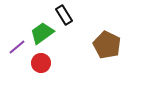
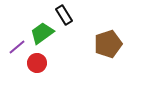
brown pentagon: moved 1 px right, 1 px up; rotated 28 degrees clockwise
red circle: moved 4 px left
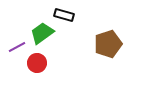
black rectangle: rotated 42 degrees counterclockwise
purple line: rotated 12 degrees clockwise
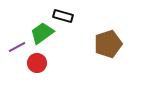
black rectangle: moved 1 px left, 1 px down
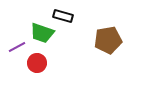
green trapezoid: rotated 125 degrees counterclockwise
brown pentagon: moved 4 px up; rotated 8 degrees clockwise
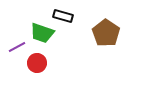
brown pentagon: moved 2 px left, 7 px up; rotated 28 degrees counterclockwise
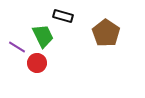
green trapezoid: moved 1 px right, 3 px down; rotated 135 degrees counterclockwise
purple line: rotated 60 degrees clockwise
